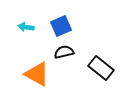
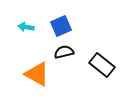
black rectangle: moved 1 px right, 3 px up
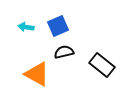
blue square: moved 3 px left
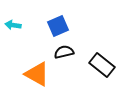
cyan arrow: moved 13 px left, 2 px up
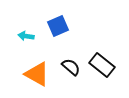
cyan arrow: moved 13 px right, 11 px down
black semicircle: moved 7 px right, 15 px down; rotated 54 degrees clockwise
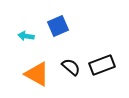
black rectangle: rotated 60 degrees counterclockwise
